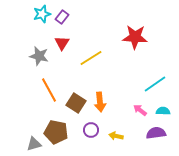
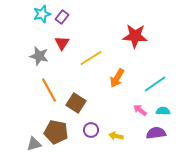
red star: moved 1 px up
orange arrow: moved 17 px right, 24 px up; rotated 36 degrees clockwise
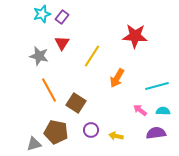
yellow line: moved 1 px right, 2 px up; rotated 25 degrees counterclockwise
cyan line: moved 2 px right, 2 px down; rotated 20 degrees clockwise
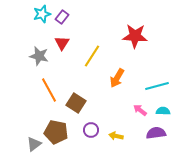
gray triangle: rotated 21 degrees counterclockwise
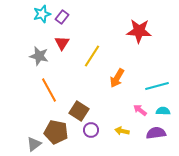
red star: moved 4 px right, 5 px up
brown square: moved 3 px right, 8 px down
yellow arrow: moved 6 px right, 5 px up
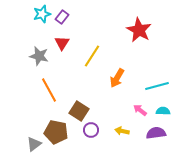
red star: moved 1 px up; rotated 25 degrees clockwise
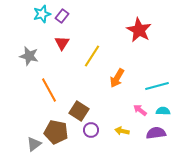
purple rectangle: moved 1 px up
gray star: moved 10 px left
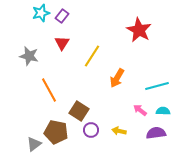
cyan star: moved 1 px left, 1 px up
yellow arrow: moved 3 px left
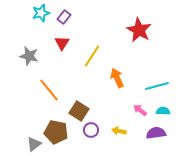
purple rectangle: moved 2 px right, 1 px down
orange arrow: rotated 126 degrees clockwise
orange line: rotated 10 degrees counterclockwise
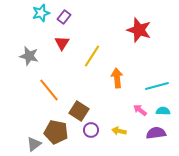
red star: rotated 10 degrees counterclockwise
orange arrow: rotated 18 degrees clockwise
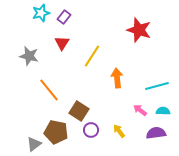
yellow arrow: rotated 40 degrees clockwise
